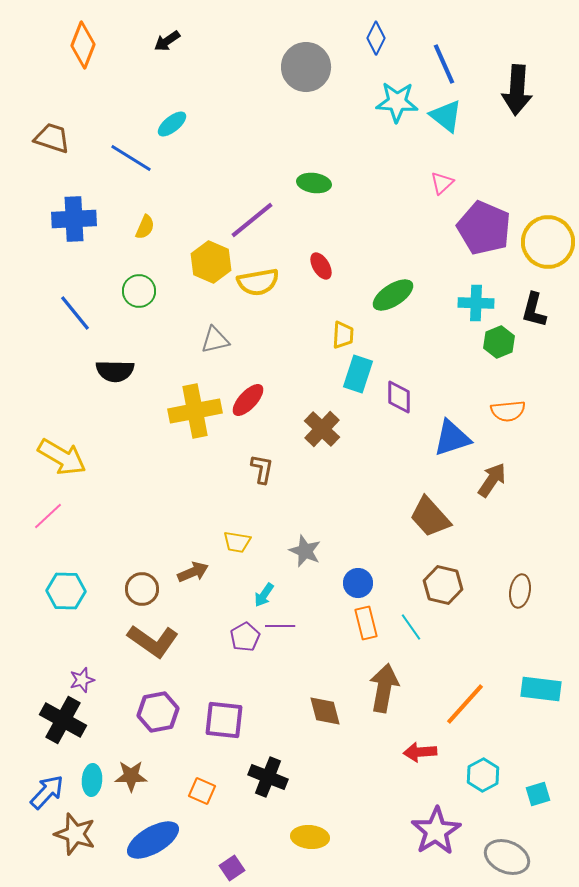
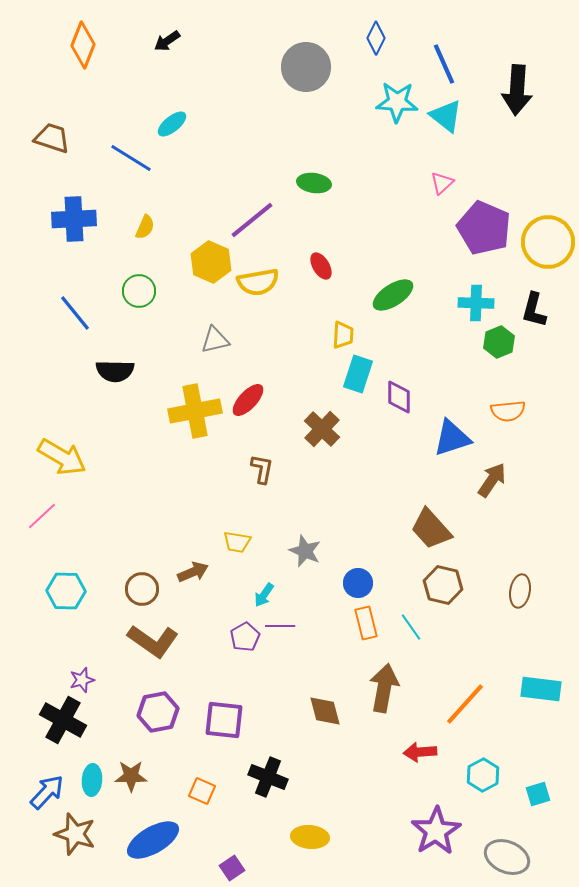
pink line at (48, 516): moved 6 px left
brown trapezoid at (430, 517): moved 1 px right, 12 px down
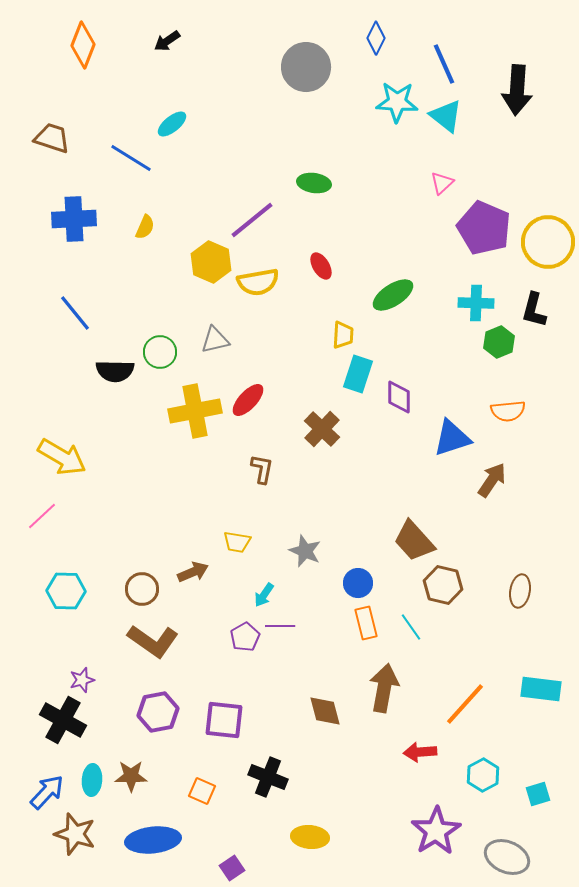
green circle at (139, 291): moved 21 px right, 61 px down
brown trapezoid at (431, 529): moved 17 px left, 12 px down
blue ellipse at (153, 840): rotated 24 degrees clockwise
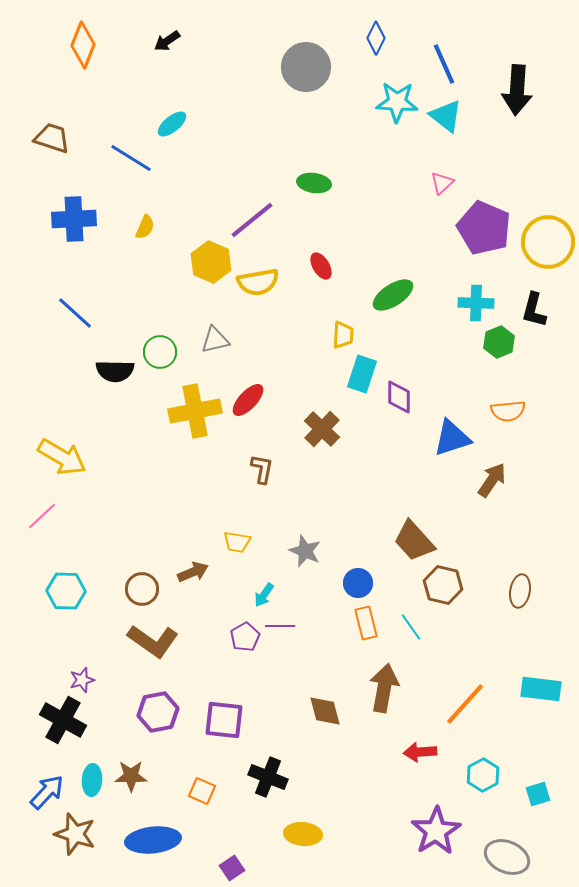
blue line at (75, 313): rotated 9 degrees counterclockwise
cyan rectangle at (358, 374): moved 4 px right
yellow ellipse at (310, 837): moved 7 px left, 3 px up
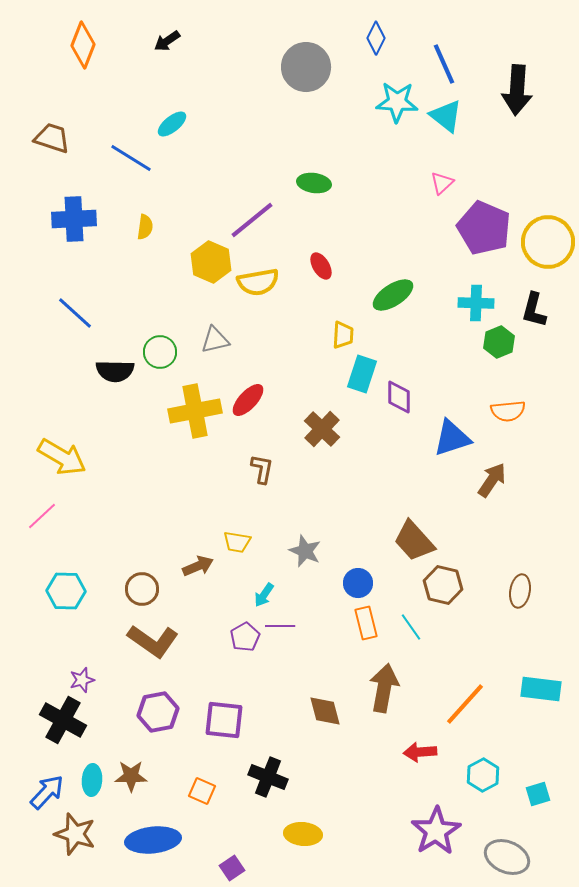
yellow semicircle at (145, 227): rotated 15 degrees counterclockwise
brown arrow at (193, 572): moved 5 px right, 6 px up
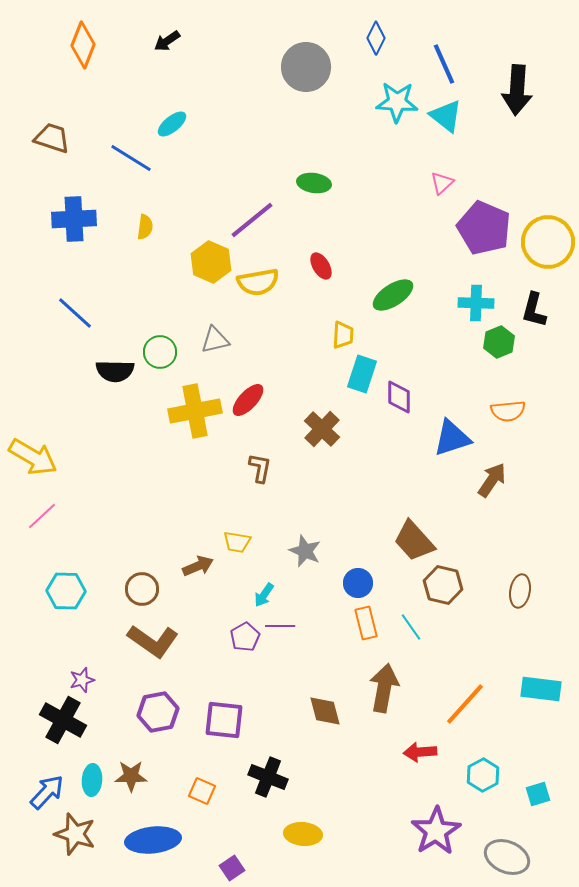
yellow arrow at (62, 457): moved 29 px left
brown L-shape at (262, 469): moved 2 px left, 1 px up
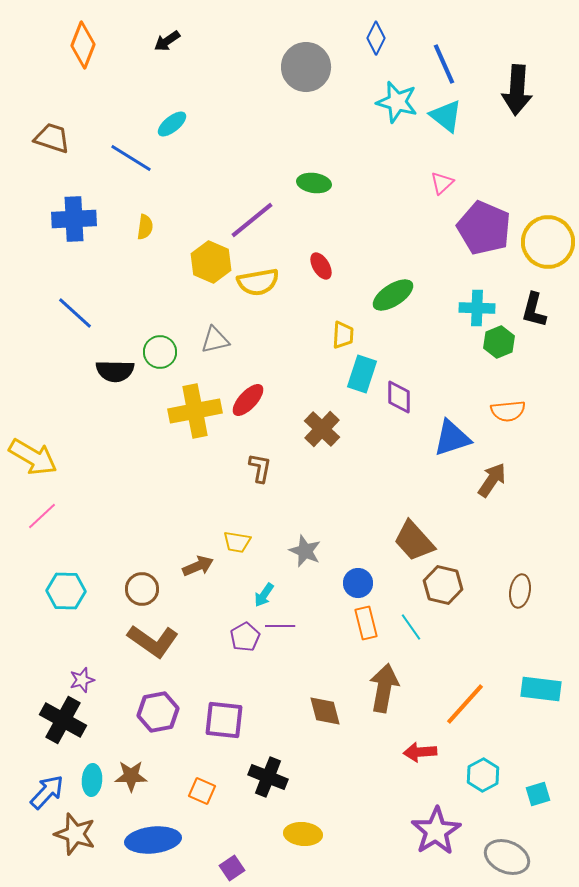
cyan star at (397, 102): rotated 12 degrees clockwise
cyan cross at (476, 303): moved 1 px right, 5 px down
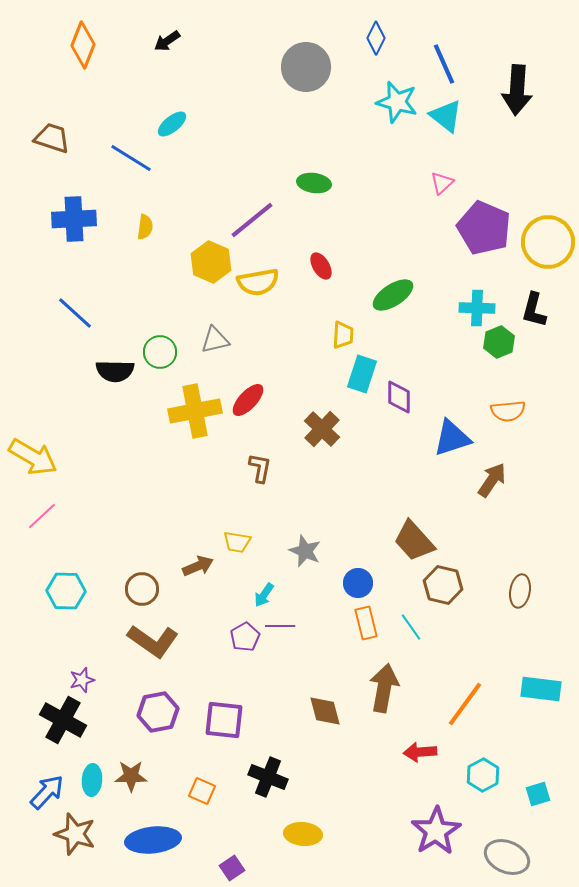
orange line at (465, 704): rotated 6 degrees counterclockwise
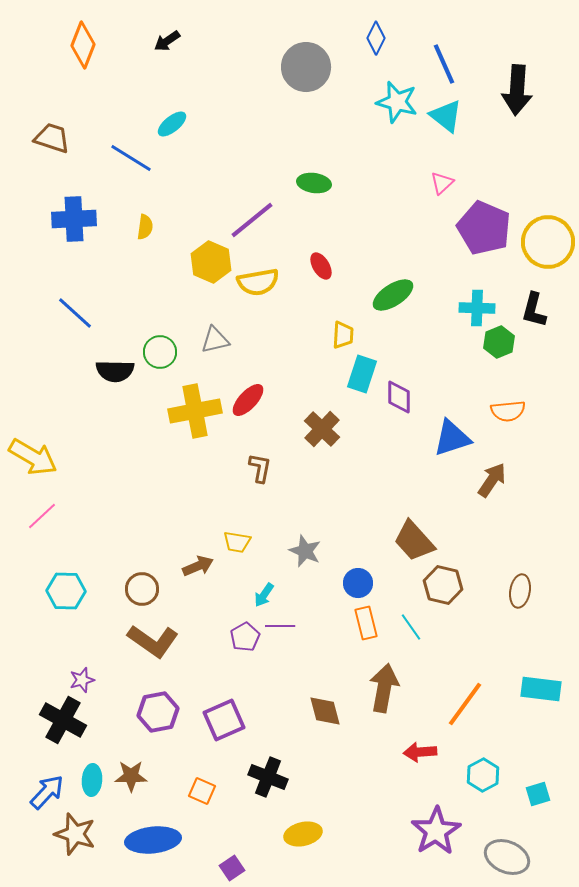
purple square at (224, 720): rotated 30 degrees counterclockwise
yellow ellipse at (303, 834): rotated 18 degrees counterclockwise
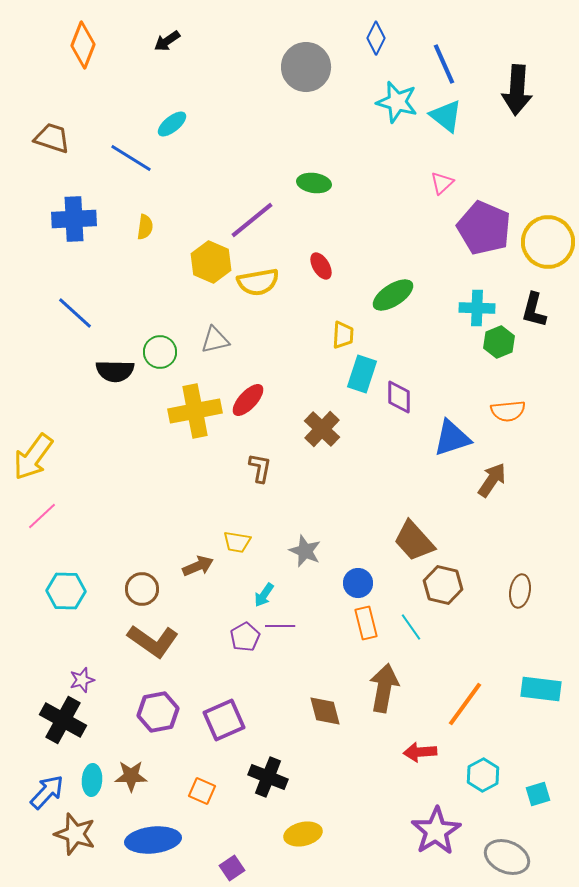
yellow arrow at (33, 457): rotated 96 degrees clockwise
